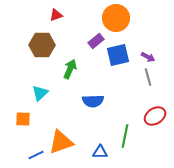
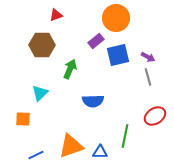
orange triangle: moved 10 px right, 4 px down
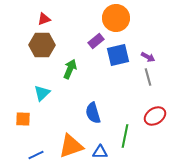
red triangle: moved 12 px left, 4 px down
cyan triangle: moved 2 px right
blue semicircle: moved 12 px down; rotated 75 degrees clockwise
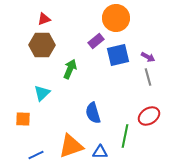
red ellipse: moved 6 px left
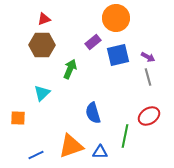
purple rectangle: moved 3 px left, 1 px down
orange square: moved 5 px left, 1 px up
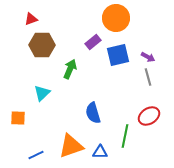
red triangle: moved 13 px left
